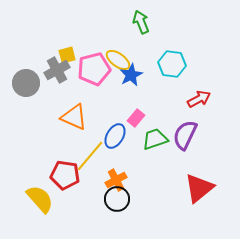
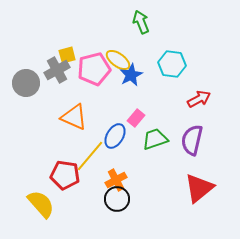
purple semicircle: moved 7 px right, 5 px down; rotated 12 degrees counterclockwise
yellow semicircle: moved 1 px right, 5 px down
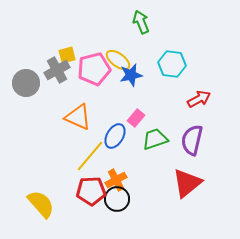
blue star: rotated 15 degrees clockwise
orange triangle: moved 4 px right
red pentagon: moved 26 px right, 16 px down; rotated 12 degrees counterclockwise
red triangle: moved 12 px left, 5 px up
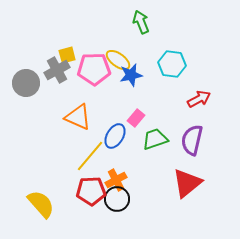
pink pentagon: rotated 12 degrees clockwise
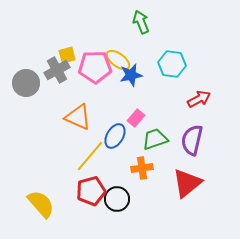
pink pentagon: moved 1 px right, 2 px up
orange cross: moved 26 px right, 12 px up; rotated 20 degrees clockwise
red pentagon: rotated 12 degrees counterclockwise
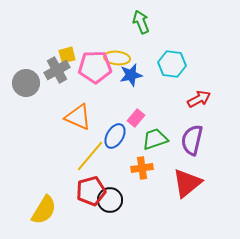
yellow ellipse: moved 1 px left, 2 px up; rotated 30 degrees counterclockwise
black circle: moved 7 px left, 1 px down
yellow semicircle: moved 3 px right, 6 px down; rotated 72 degrees clockwise
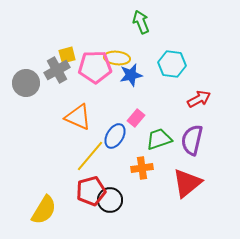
green trapezoid: moved 4 px right
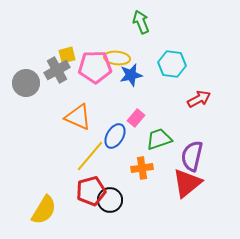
purple semicircle: moved 16 px down
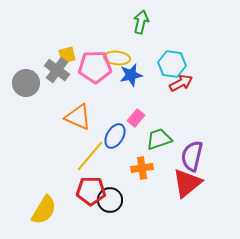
green arrow: rotated 35 degrees clockwise
gray cross: rotated 25 degrees counterclockwise
red arrow: moved 18 px left, 16 px up
red pentagon: rotated 16 degrees clockwise
